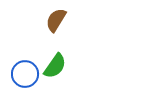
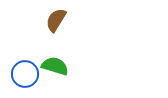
green semicircle: rotated 108 degrees counterclockwise
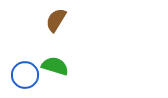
blue circle: moved 1 px down
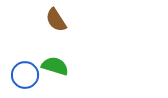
brown semicircle: rotated 65 degrees counterclockwise
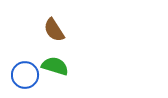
brown semicircle: moved 2 px left, 10 px down
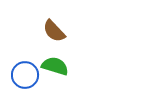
brown semicircle: moved 1 px down; rotated 10 degrees counterclockwise
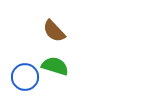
blue circle: moved 2 px down
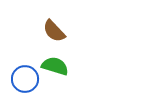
blue circle: moved 2 px down
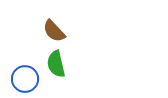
green semicircle: moved 1 px right, 2 px up; rotated 120 degrees counterclockwise
